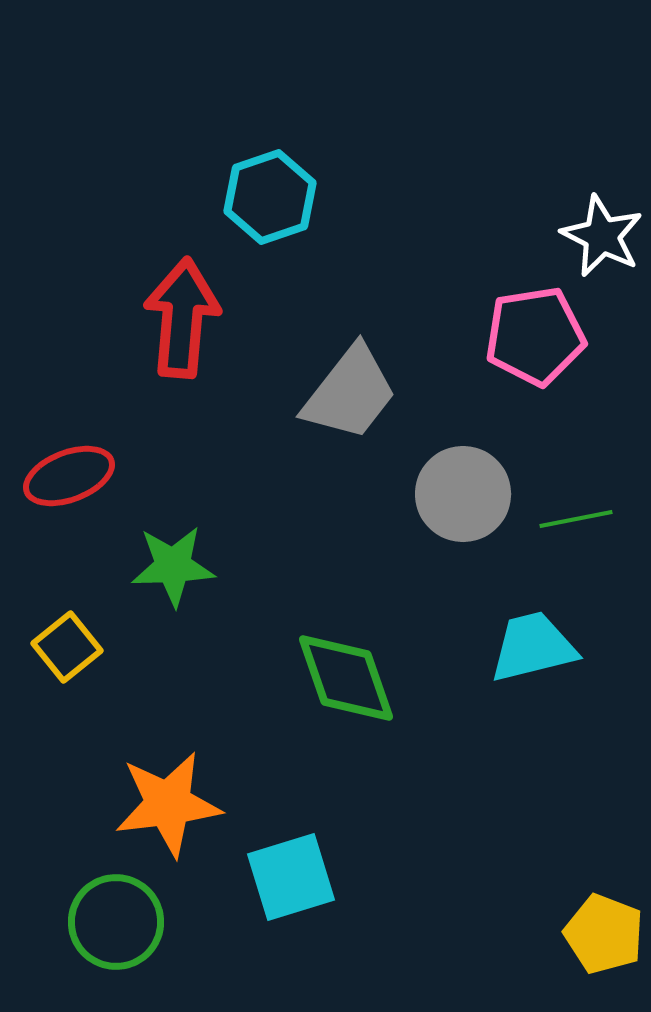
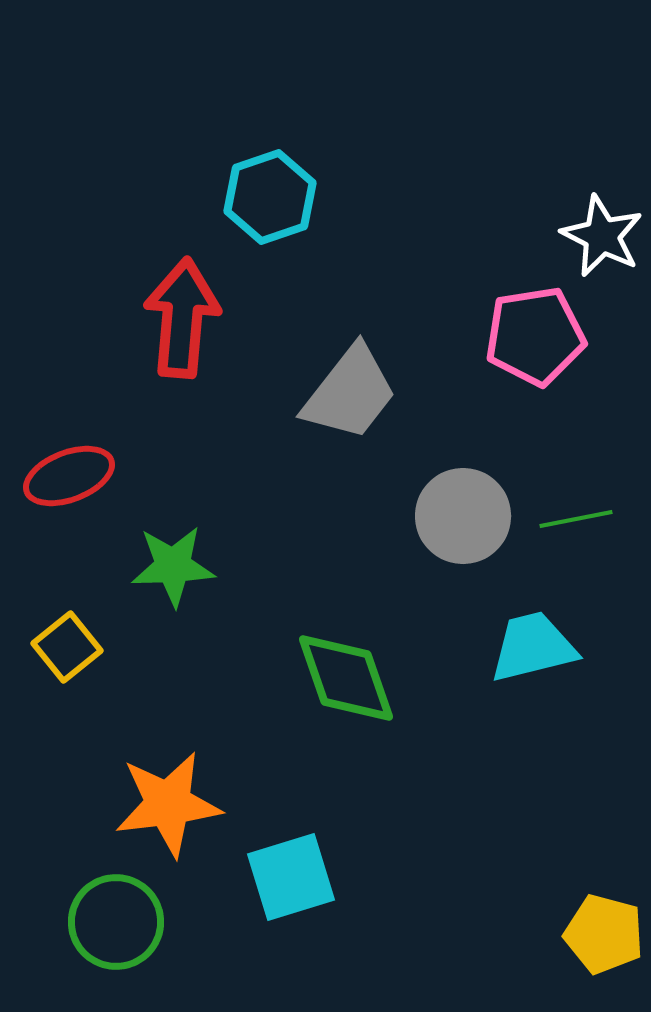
gray circle: moved 22 px down
yellow pentagon: rotated 6 degrees counterclockwise
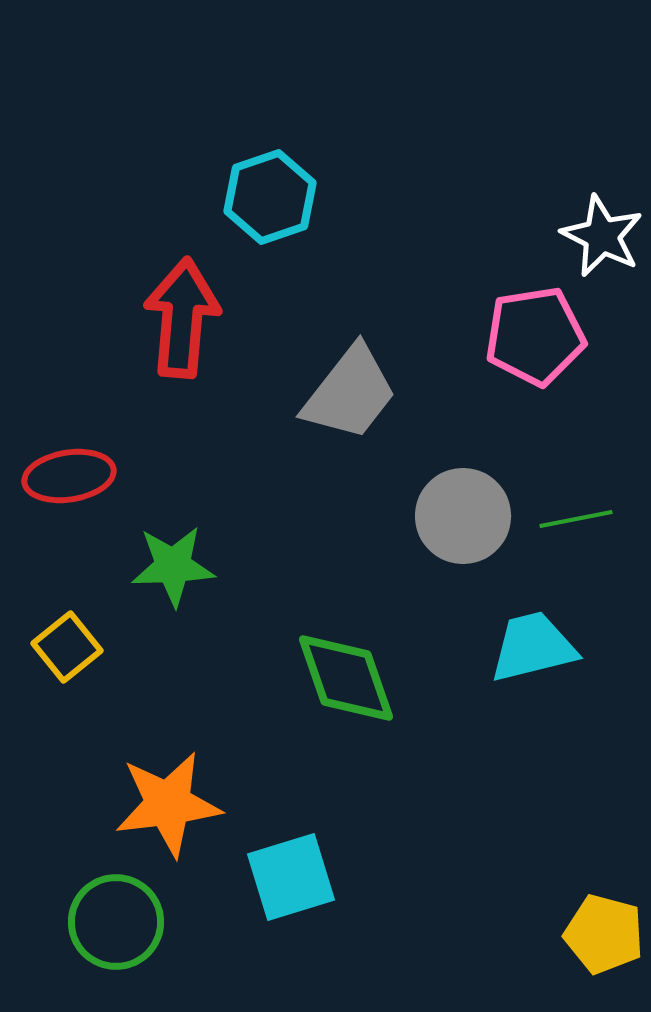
red ellipse: rotated 12 degrees clockwise
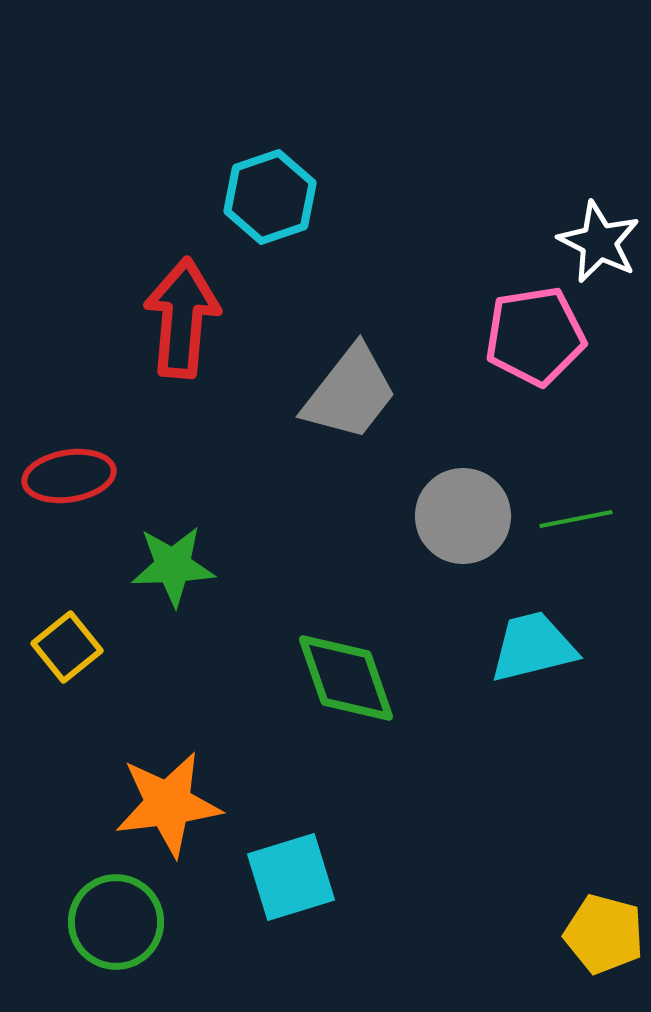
white star: moved 3 px left, 6 px down
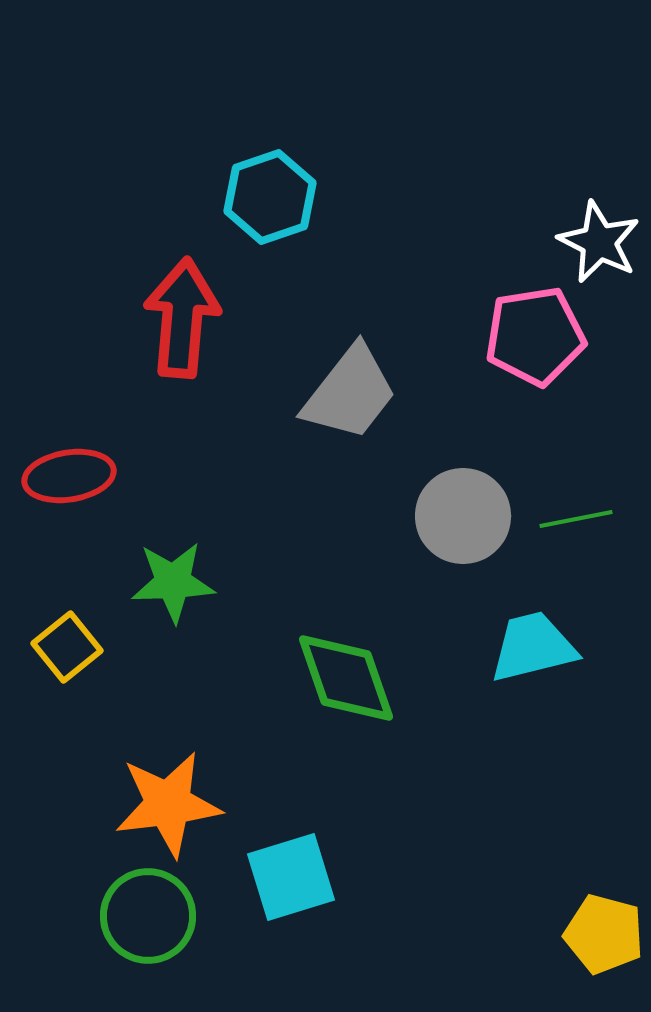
green star: moved 16 px down
green circle: moved 32 px right, 6 px up
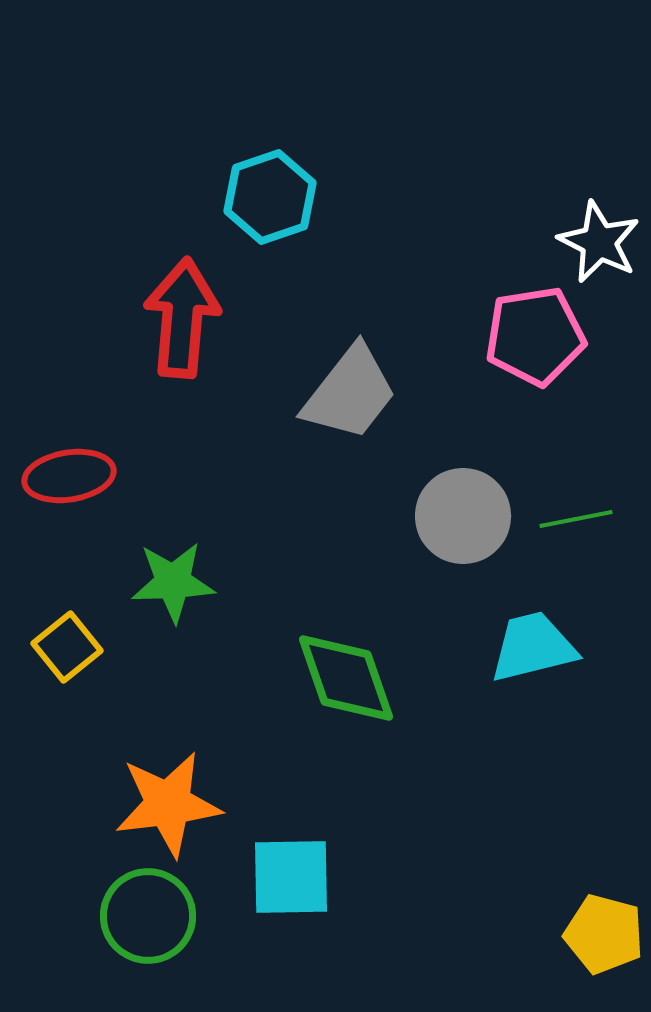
cyan square: rotated 16 degrees clockwise
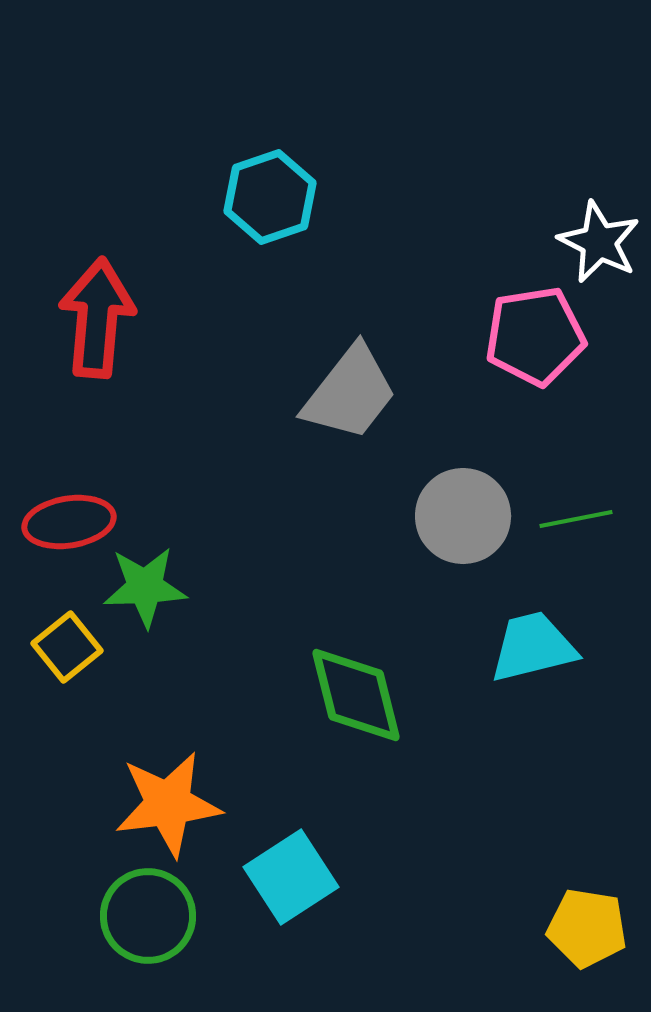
red arrow: moved 85 px left
red ellipse: moved 46 px down
green star: moved 28 px left, 5 px down
green diamond: moved 10 px right, 17 px down; rotated 5 degrees clockwise
cyan square: rotated 32 degrees counterclockwise
yellow pentagon: moved 17 px left, 6 px up; rotated 6 degrees counterclockwise
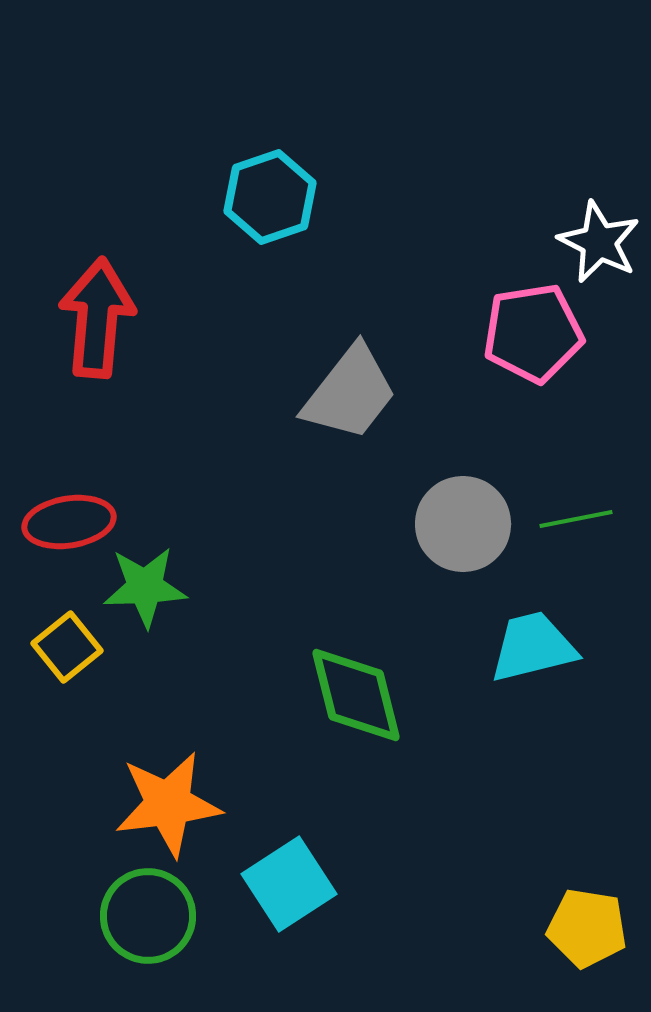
pink pentagon: moved 2 px left, 3 px up
gray circle: moved 8 px down
cyan square: moved 2 px left, 7 px down
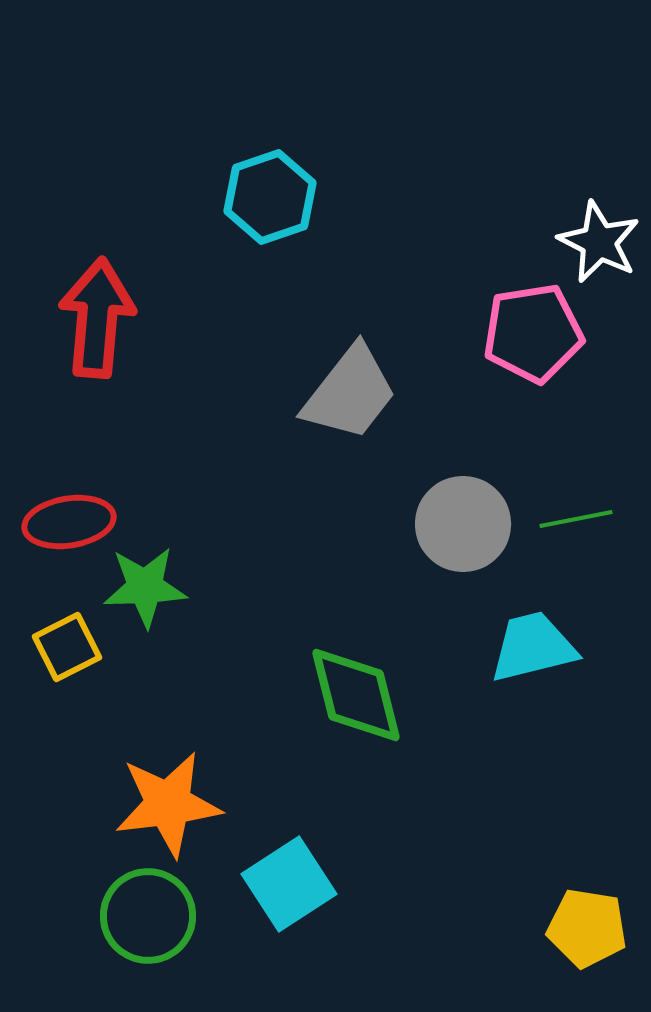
yellow square: rotated 12 degrees clockwise
